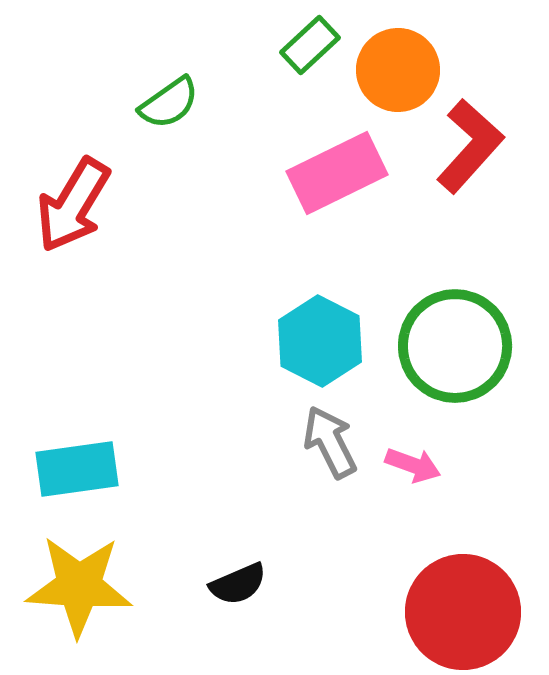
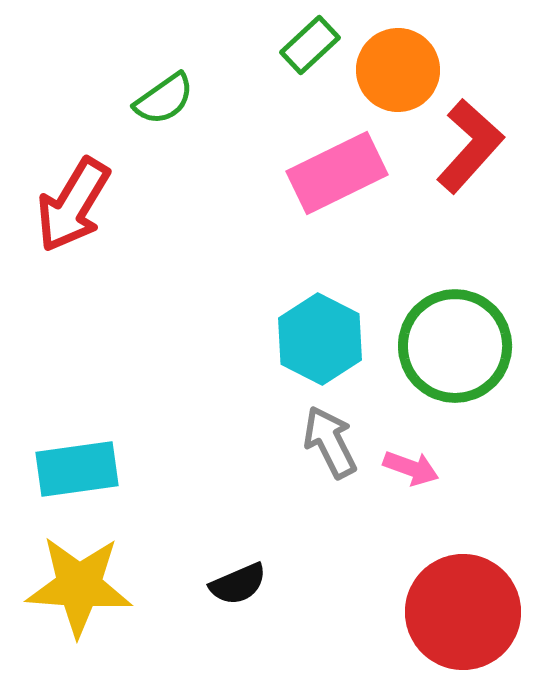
green semicircle: moved 5 px left, 4 px up
cyan hexagon: moved 2 px up
pink arrow: moved 2 px left, 3 px down
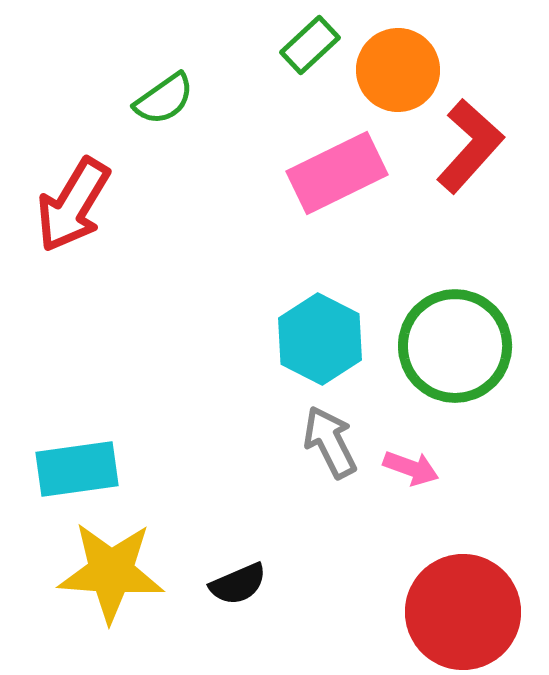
yellow star: moved 32 px right, 14 px up
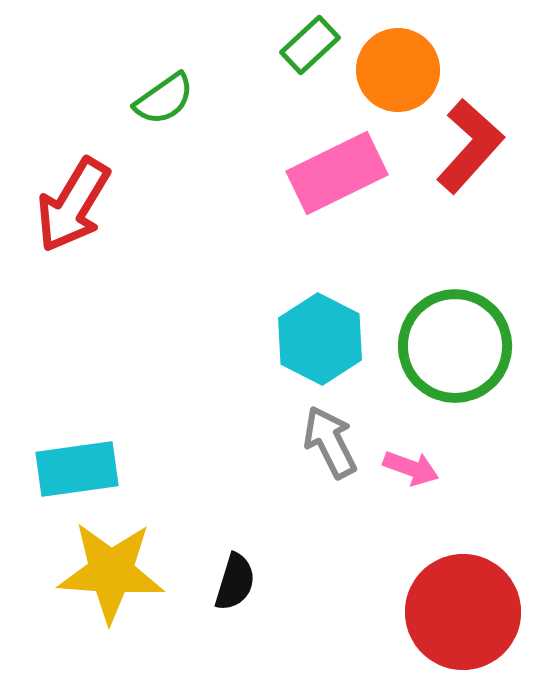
black semicircle: moved 3 px left, 2 px up; rotated 50 degrees counterclockwise
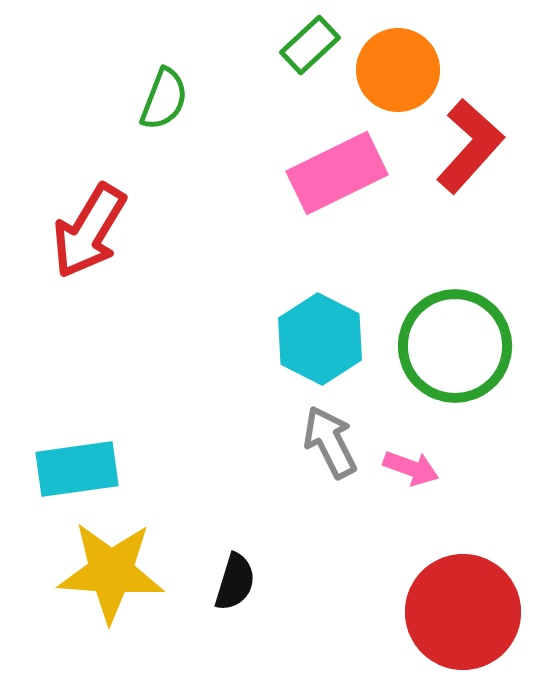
green semicircle: rotated 34 degrees counterclockwise
red arrow: moved 16 px right, 26 px down
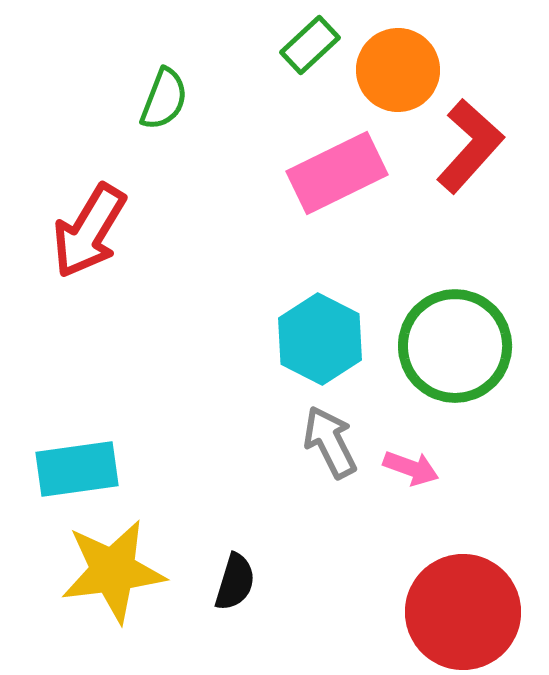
yellow star: moved 2 px right, 1 px up; rotated 11 degrees counterclockwise
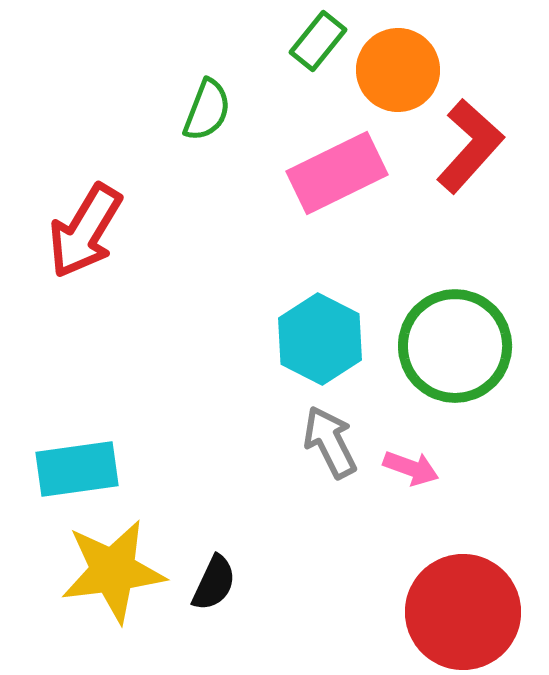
green rectangle: moved 8 px right, 4 px up; rotated 8 degrees counterclockwise
green semicircle: moved 43 px right, 11 px down
red arrow: moved 4 px left
black semicircle: moved 21 px left, 1 px down; rotated 8 degrees clockwise
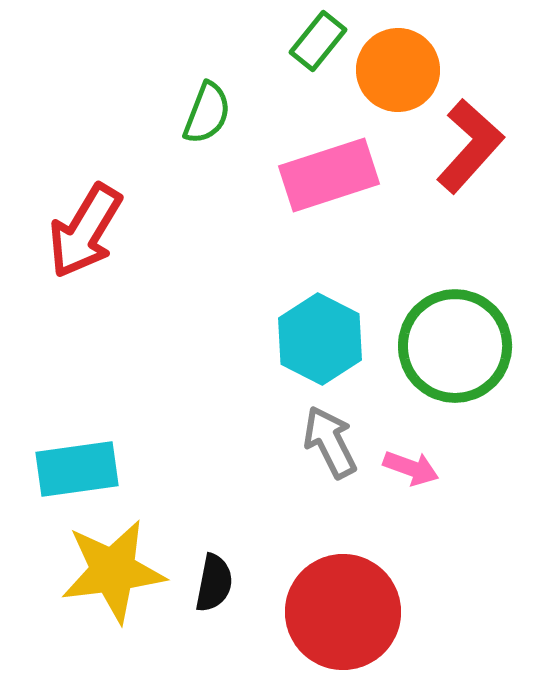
green semicircle: moved 3 px down
pink rectangle: moved 8 px left, 2 px down; rotated 8 degrees clockwise
black semicircle: rotated 14 degrees counterclockwise
red circle: moved 120 px left
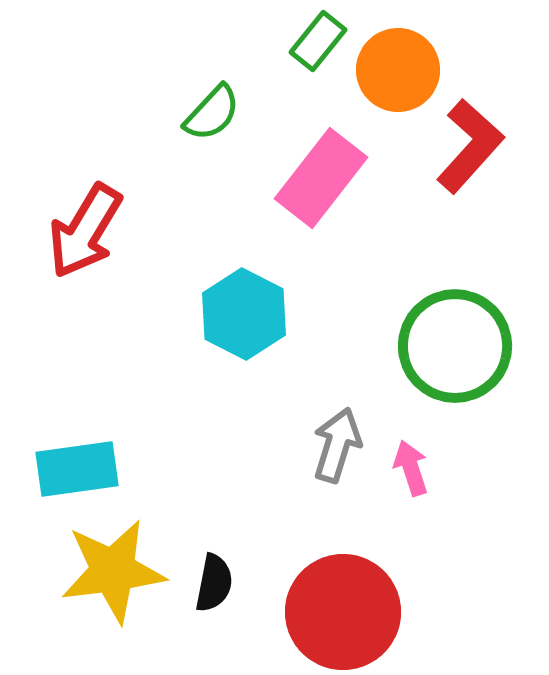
green semicircle: moved 5 px right; rotated 22 degrees clockwise
pink rectangle: moved 8 px left, 3 px down; rotated 34 degrees counterclockwise
cyan hexagon: moved 76 px left, 25 px up
gray arrow: moved 7 px right, 3 px down; rotated 44 degrees clockwise
pink arrow: rotated 128 degrees counterclockwise
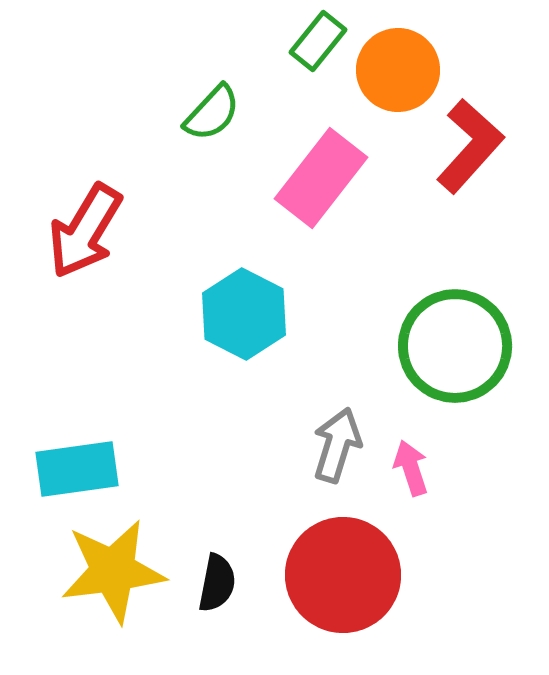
black semicircle: moved 3 px right
red circle: moved 37 px up
